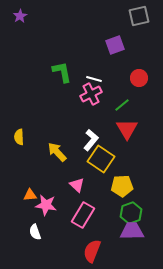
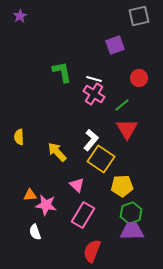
pink cross: moved 3 px right; rotated 30 degrees counterclockwise
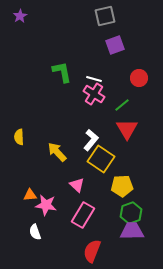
gray square: moved 34 px left
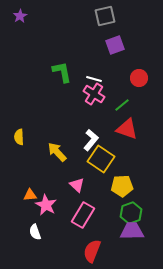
red triangle: rotated 40 degrees counterclockwise
pink star: rotated 20 degrees clockwise
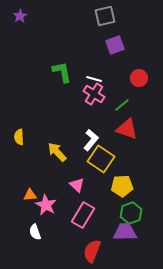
purple trapezoid: moved 7 px left, 1 px down
